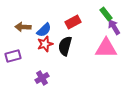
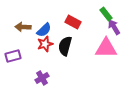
red rectangle: rotated 56 degrees clockwise
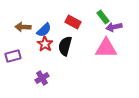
green rectangle: moved 3 px left, 3 px down
purple arrow: rotated 70 degrees counterclockwise
red star: rotated 21 degrees counterclockwise
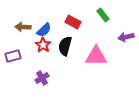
green rectangle: moved 2 px up
purple arrow: moved 12 px right, 10 px down
red star: moved 2 px left, 1 px down
pink triangle: moved 10 px left, 8 px down
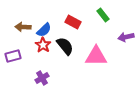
black semicircle: rotated 126 degrees clockwise
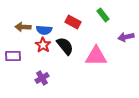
blue semicircle: rotated 49 degrees clockwise
purple rectangle: rotated 14 degrees clockwise
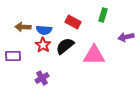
green rectangle: rotated 56 degrees clockwise
black semicircle: rotated 90 degrees counterclockwise
pink triangle: moved 2 px left, 1 px up
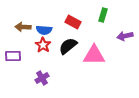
purple arrow: moved 1 px left, 1 px up
black semicircle: moved 3 px right
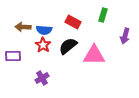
purple arrow: rotated 63 degrees counterclockwise
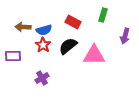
blue semicircle: rotated 21 degrees counterclockwise
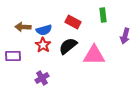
green rectangle: rotated 24 degrees counterclockwise
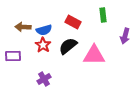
purple cross: moved 2 px right, 1 px down
